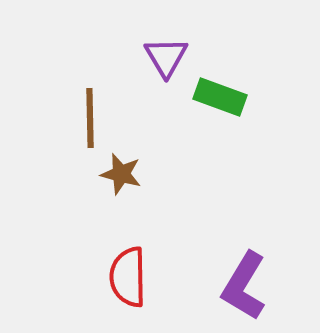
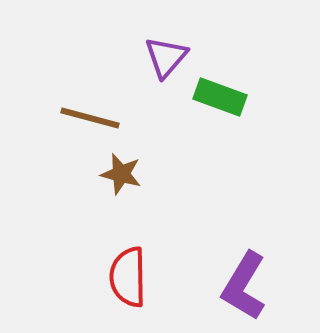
purple triangle: rotated 12 degrees clockwise
brown line: rotated 74 degrees counterclockwise
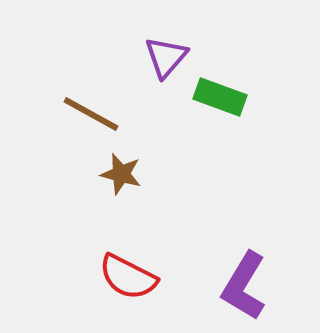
brown line: moved 1 px right, 4 px up; rotated 14 degrees clockwise
red semicircle: rotated 62 degrees counterclockwise
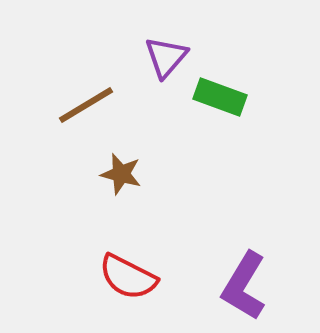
brown line: moved 5 px left, 9 px up; rotated 60 degrees counterclockwise
